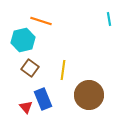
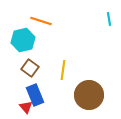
blue rectangle: moved 8 px left, 4 px up
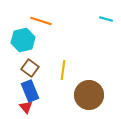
cyan line: moved 3 px left; rotated 64 degrees counterclockwise
blue rectangle: moved 5 px left, 4 px up
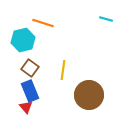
orange line: moved 2 px right, 2 px down
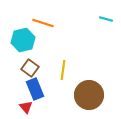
blue rectangle: moved 5 px right, 2 px up
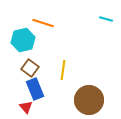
brown circle: moved 5 px down
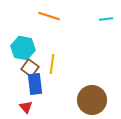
cyan line: rotated 24 degrees counterclockwise
orange line: moved 6 px right, 7 px up
cyan hexagon: moved 8 px down; rotated 25 degrees clockwise
yellow line: moved 11 px left, 6 px up
blue rectangle: moved 5 px up; rotated 15 degrees clockwise
brown circle: moved 3 px right
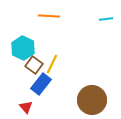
orange line: rotated 15 degrees counterclockwise
cyan hexagon: rotated 15 degrees clockwise
yellow line: rotated 18 degrees clockwise
brown square: moved 4 px right, 3 px up
blue rectangle: moved 6 px right; rotated 45 degrees clockwise
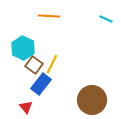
cyan line: rotated 32 degrees clockwise
